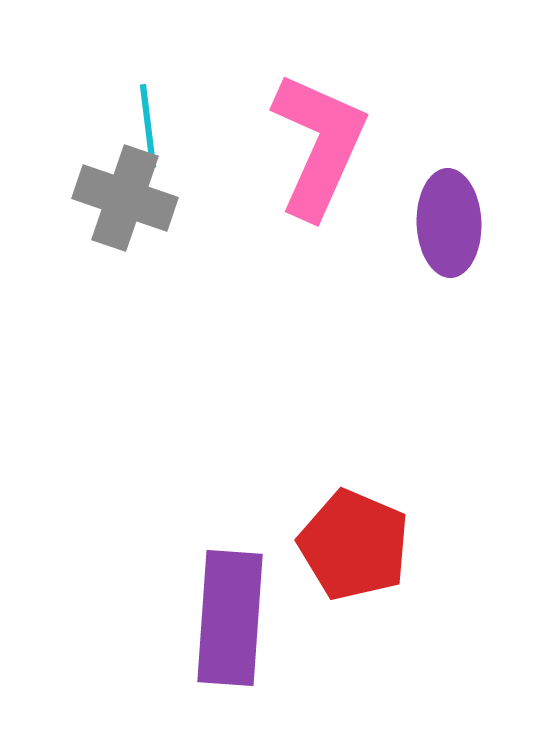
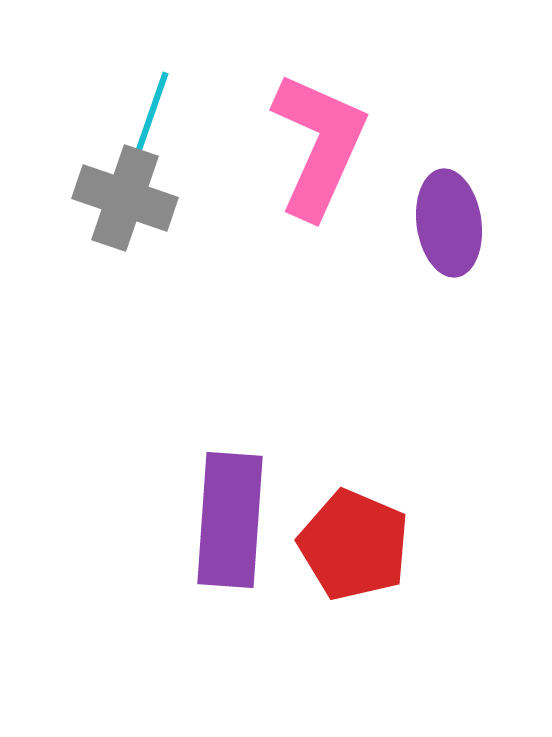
cyan line: moved 4 px right, 14 px up; rotated 26 degrees clockwise
purple ellipse: rotated 6 degrees counterclockwise
purple rectangle: moved 98 px up
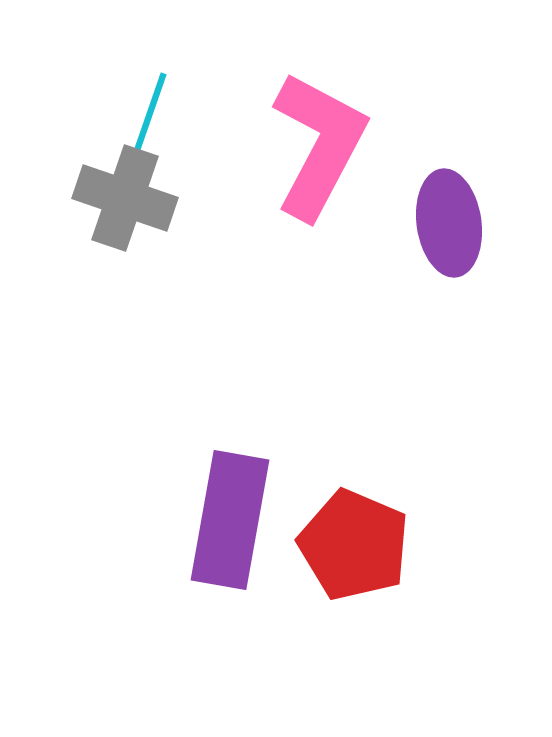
cyan line: moved 2 px left, 1 px down
pink L-shape: rotated 4 degrees clockwise
purple rectangle: rotated 6 degrees clockwise
